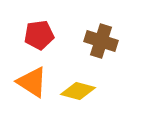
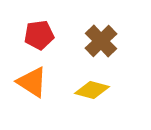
brown cross: rotated 28 degrees clockwise
yellow diamond: moved 14 px right, 1 px up
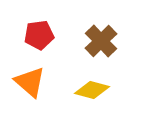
orange triangle: moved 2 px left; rotated 8 degrees clockwise
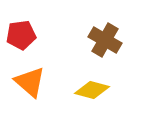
red pentagon: moved 18 px left
brown cross: moved 4 px right, 1 px up; rotated 16 degrees counterclockwise
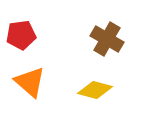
brown cross: moved 2 px right, 1 px up
yellow diamond: moved 3 px right
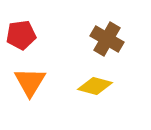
orange triangle: rotated 20 degrees clockwise
yellow diamond: moved 4 px up
